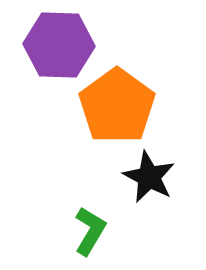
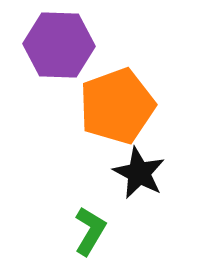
orange pentagon: rotated 16 degrees clockwise
black star: moved 10 px left, 4 px up
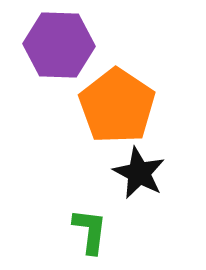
orange pentagon: rotated 18 degrees counterclockwise
green L-shape: rotated 24 degrees counterclockwise
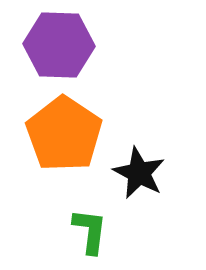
orange pentagon: moved 53 px left, 28 px down
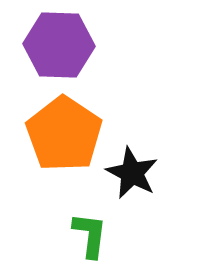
black star: moved 7 px left
green L-shape: moved 4 px down
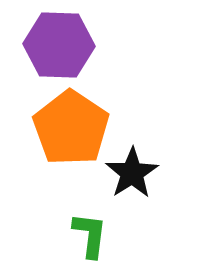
orange pentagon: moved 7 px right, 6 px up
black star: rotated 12 degrees clockwise
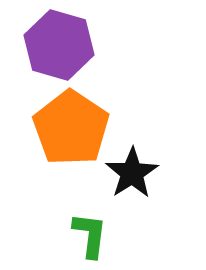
purple hexagon: rotated 14 degrees clockwise
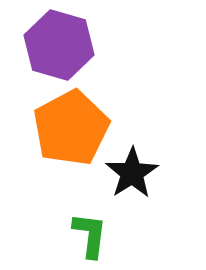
orange pentagon: rotated 10 degrees clockwise
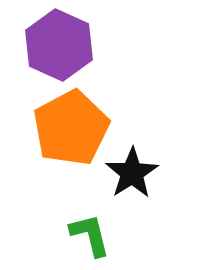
purple hexagon: rotated 8 degrees clockwise
green L-shape: rotated 21 degrees counterclockwise
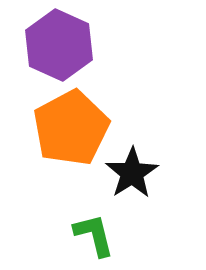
green L-shape: moved 4 px right
